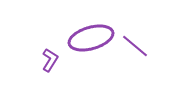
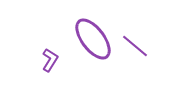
purple ellipse: moved 2 px right, 1 px down; rotated 69 degrees clockwise
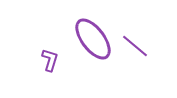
purple L-shape: rotated 15 degrees counterclockwise
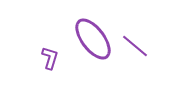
purple L-shape: moved 2 px up
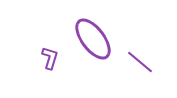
purple line: moved 5 px right, 16 px down
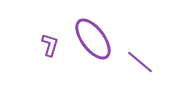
purple L-shape: moved 13 px up
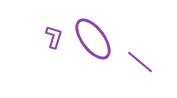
purple L-shape: moved 4 px right, 8 px up
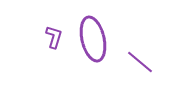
purple ellipse: rotated 24 degrees clockwise
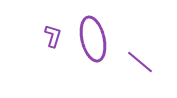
purple L-shape: moved 1 px left, 1 px up
